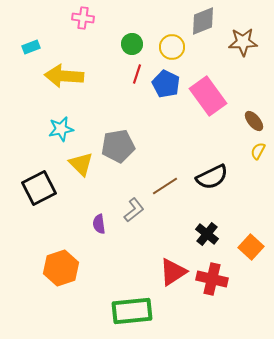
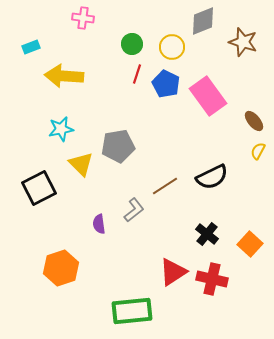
brown star: rotated 20 degrees clockwise
orange square: moved 1 px left, 3 px up
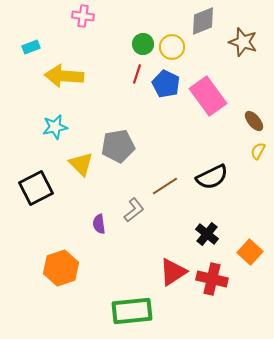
pink cross: moved 2 px up
green circle: moved 11 px right
cyan star: moved 6 px left, 2 px up
black square: moved 3 px left
orange square: moved 8 px down
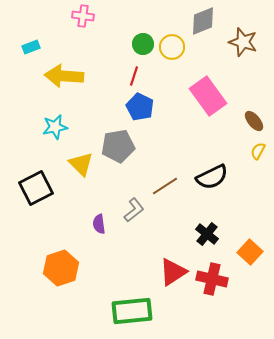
red line: moved 3 px left, 2 px down
blue pentagon: moved 26 px left, 23 px down
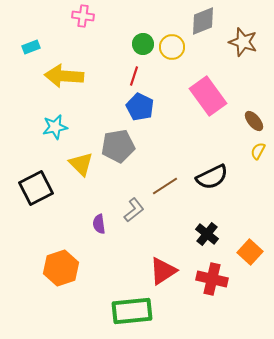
red triangle: moved 10 px left, 1 px up
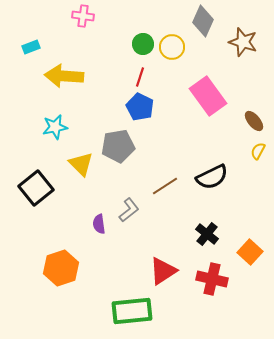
gray diamond: rotated 44 degrees counterclockwise
red line: moved 6 px right, 1 px down
black square: rotated 12 degrees counterclockwise
gray L-shape: moved 5 px left
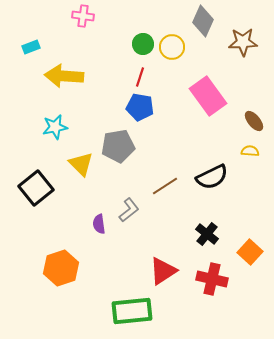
brown star: rotated 20 degrees counterclockwise
blue pentagon: rotated 16 degrees counterclockwise
yellow semicircle: moved 8 px left; rotated 66 degrees clockwise
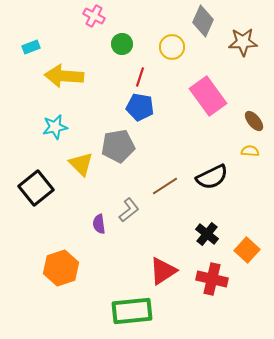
pink cross: moved 11 px right; rotated 20 degrees clockwise
green circle: moved 21 px left
orange square: moved 3 px left, 2 px up
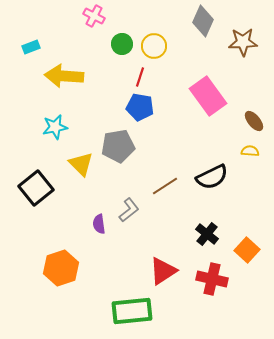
yellow circle: moved 18 px left, 1 px up
